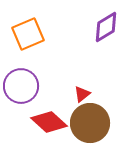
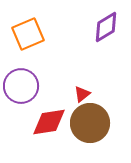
red diamond: rotated 51 degrees counterclockwise
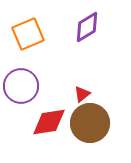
purple diamond: moved 19 px left
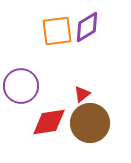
orange square: moved 29 px right, 3 px up; rotated 16 degrees clockwise
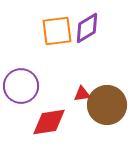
purple diamond: moved 1 px down
red triangle: rotated 30 degrees clockwise
brown circle: moved 17 px right, 18 px up
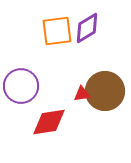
brown circle: moved 2 px left, 14 px up
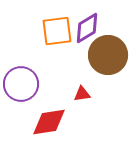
purple circle: moved 2 px up
brown circle: moved 3 px right, 36 px up
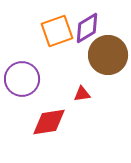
orange square: rotated 12 degrees counterclockwise
purple circle: moved 1 px right, 5 px up
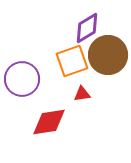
orange square: moved 15 px right, 30 px down
